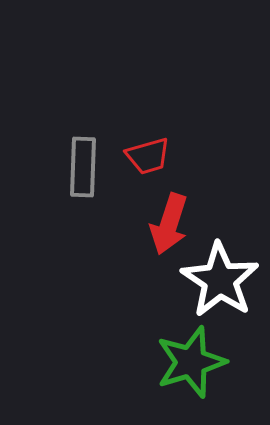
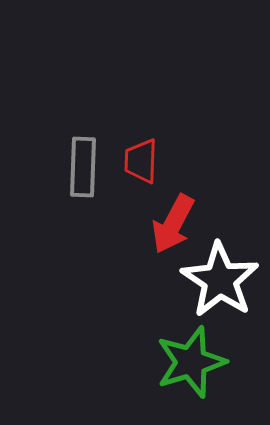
red trapezoid: moved 7 px left, 5 px down; rotated 108 degrees clockwise
red arrow: moved 4 px right; rotated 10 degrees clockwise
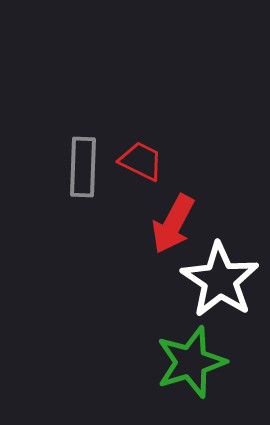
red trapezoid: rotated 114 degrees clockwise
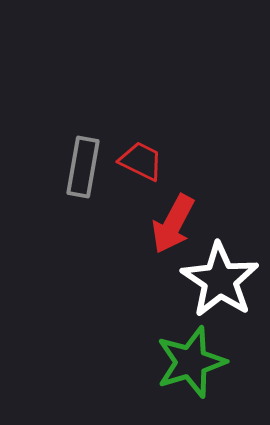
gray rectangle: rotated 8 degrees clockwise
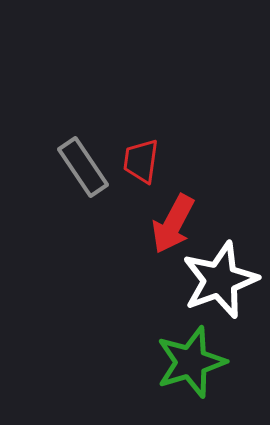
red trapezoid: rotated 108 degrees counterclockwise
gray rectangle: rotated 44 degrees counterclockwise
white star: rotated 18 degrees clockwise
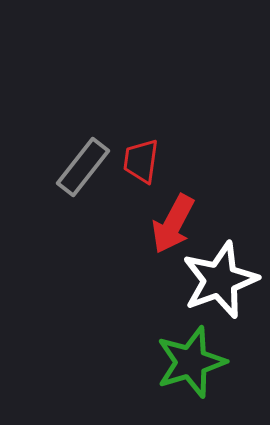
gray rectangle: rotated 72 degrees clockwise
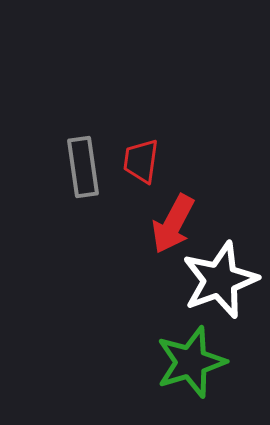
gray rectangle: rotated 46 degrees counterclockwise
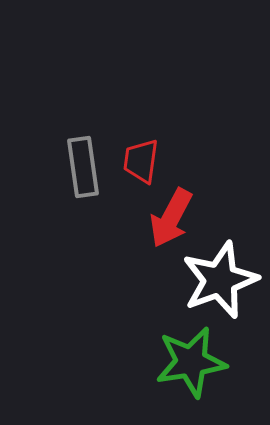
red arrow: moved 2 px left, 6 px up
green star: rotated 8 degrees clockwise
